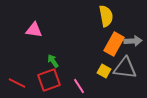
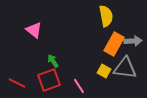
pink triangle: rotated 30 degrees clockwise
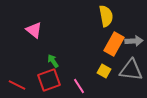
gray arrow: moved 1 px right
gray triangle: moved 6 px right, 2 px down
red line: moved 2 px down
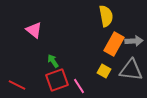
red square: moved 8 px right
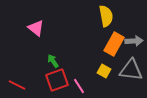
pink triangle: moved 2 px right, 2 px up
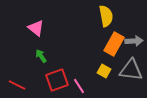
green arrow: moved 12 px left, 5 px up
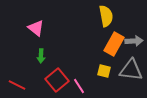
green arrow: rotated 144 degrees counterclockwise
yellow square: rotated 16 degrees counterclockwise
red square: rotated 20 degrees counterclockwise
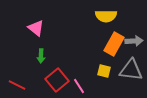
yellow semicircle: rotated 100 degrees clockwise
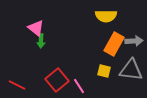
green arrow: moved 15 px up
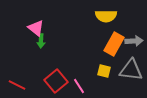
red square: moved 1 px left, 1 px down
